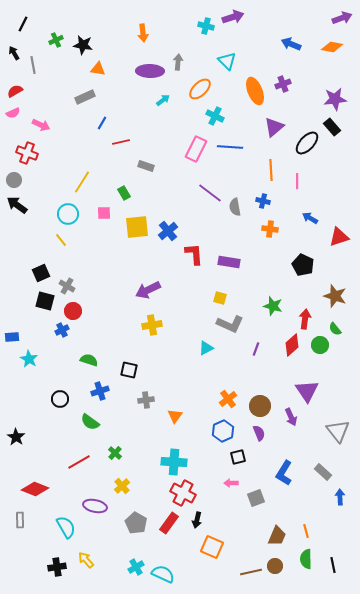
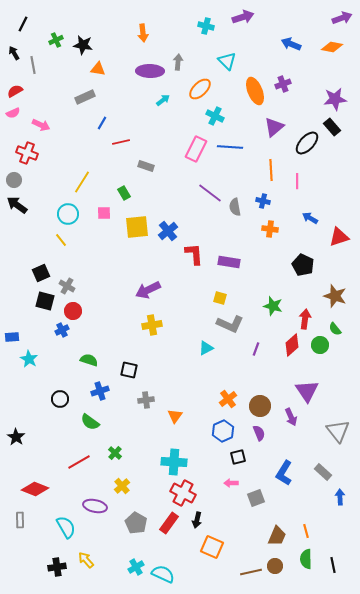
purple arrow at (233, 17): moved 10 px right
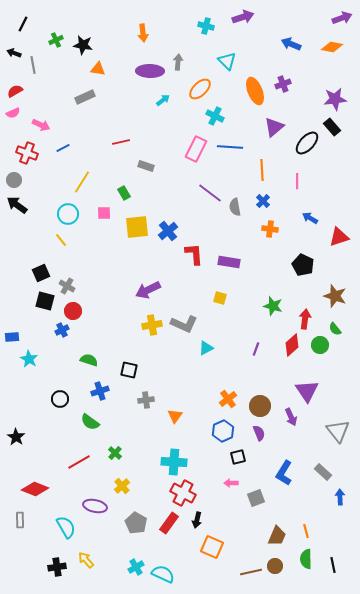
black arrow at (14, 53): rotated 40 degrees counterclockwise
blue line at (102, 123): moved 39 px left, 25 px down; rotated 32 degrees clockwise
orange line at (271, 170): moved 9 px left
blue cross at (263, 201): rotated 32 degrees clockwise
gray L-shape at (230, 324): moved 46 px left
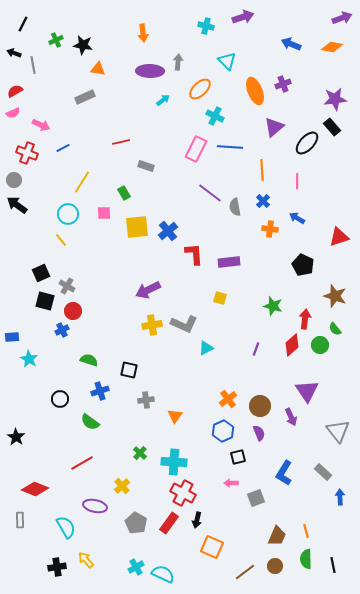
blue arrow at (310, 218): moved 13 px left
purple rectangle at (229, 262): rotated 15 degrees counterclockwise
green cross at (115, 453): moved 25 px right
red line at (79, 462): moved 3 px right, 1 px down
brown line at (251, 572): moved 6 px left; rotated 25 degrees counterclockwise
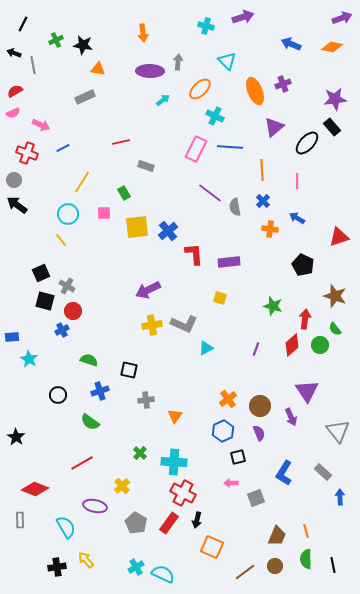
black circle at (60, 399): moved 2 px left, 4 px up
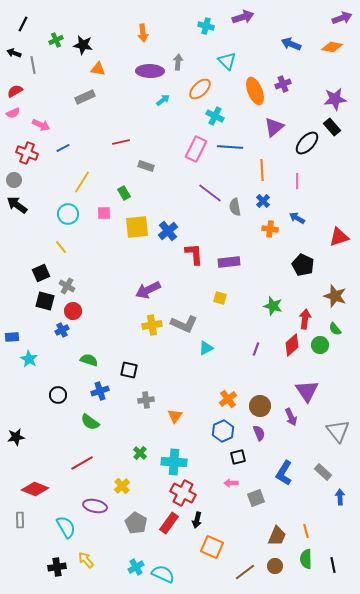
yellow line at (61, 240): moved 7 px down
black star at (16, 437): rotated 30 degrees clockwise
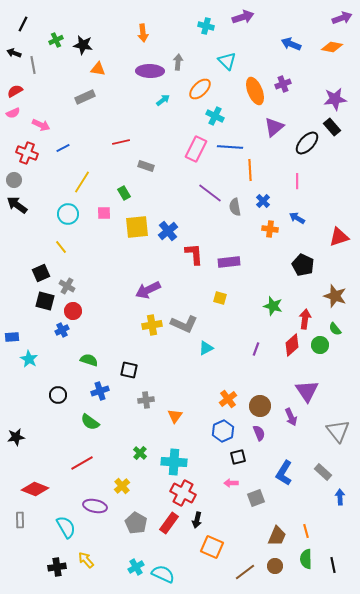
orange line at (262, 170): moved 12 px left
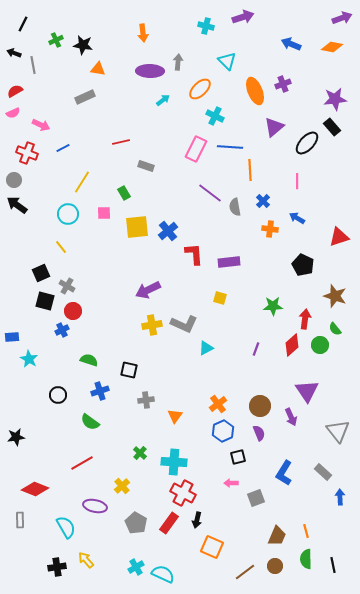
green star at (273, 306): rotated 18 degrees counterclockwise
orange cross at (228, 399): moved 10 px left, 5 px down
